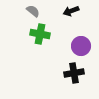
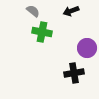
green cross: moved 2 px right, 2 px up
purple circle: moved 6 px right, 2 px down
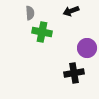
gray semicircle: moved 3 px left, 2 px down; rotated 48 degrees clockwise
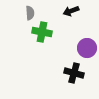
black cross: rotated 24 degrees clockwise
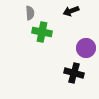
purple circle: moved 1 px left
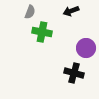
gray semicircle: moved 1 px up; rotated 24 degrees clockwise
